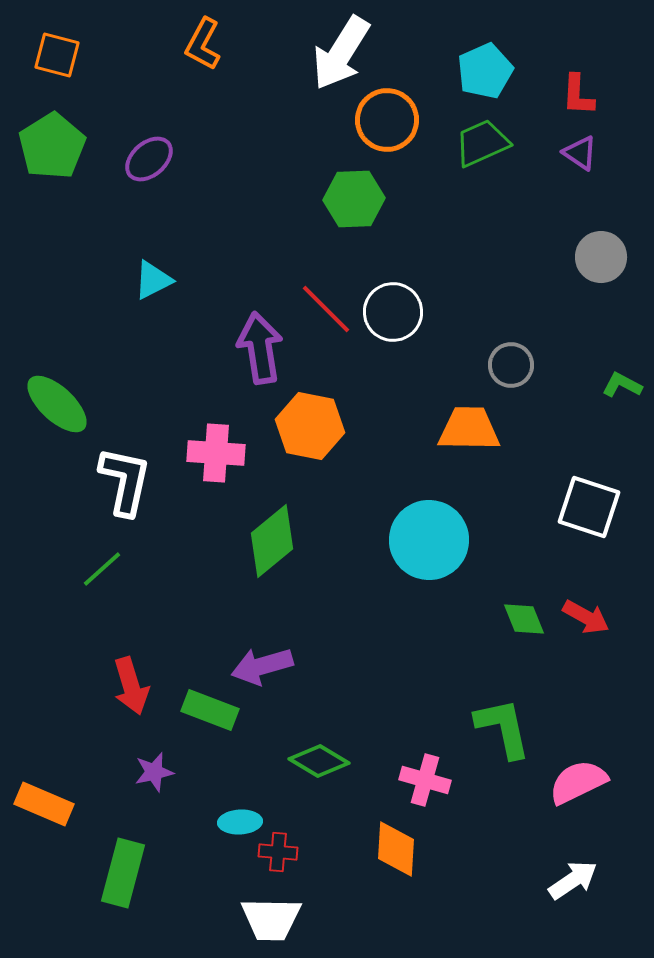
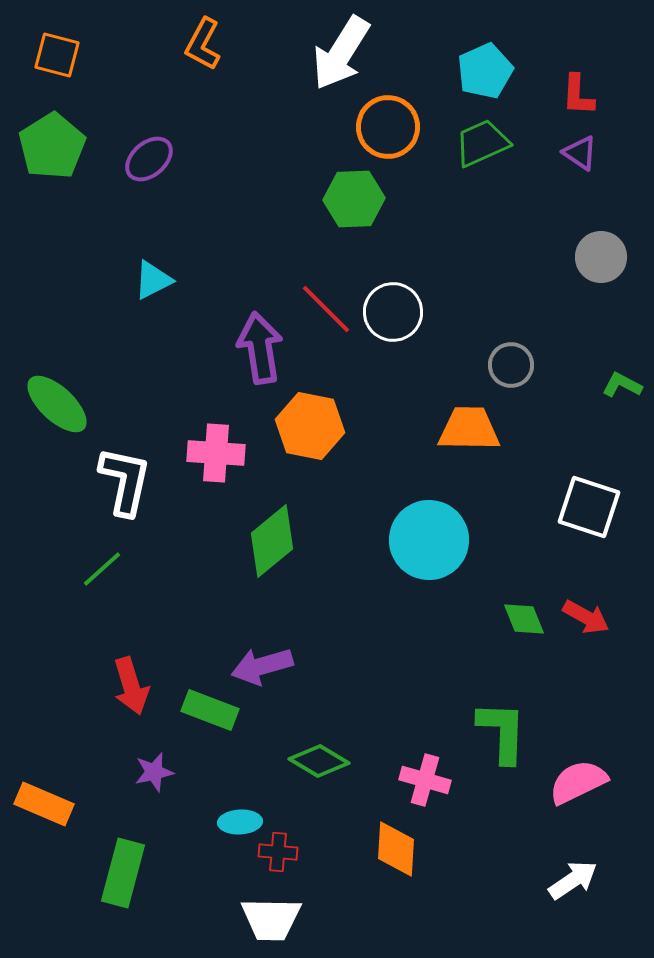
orange circle at (387, 120): moved 1 px right, 7 px down
green L-shape at (503, 728): moved 1 px left, 4 px down; rotated 14 degrees clockwise
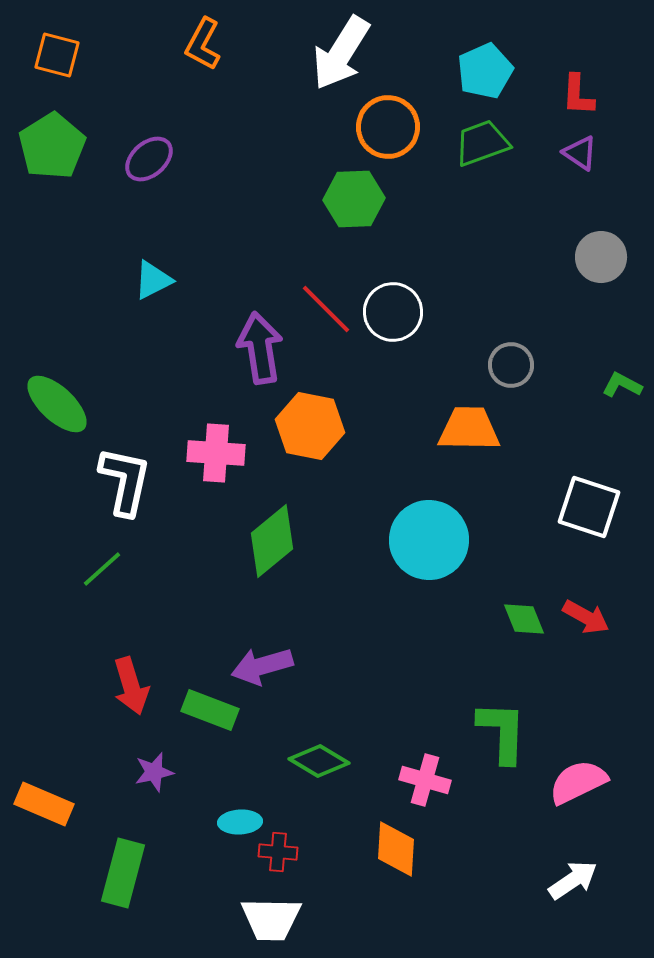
green trapezoid at (482, 143): rotated 4 degrees clockwise
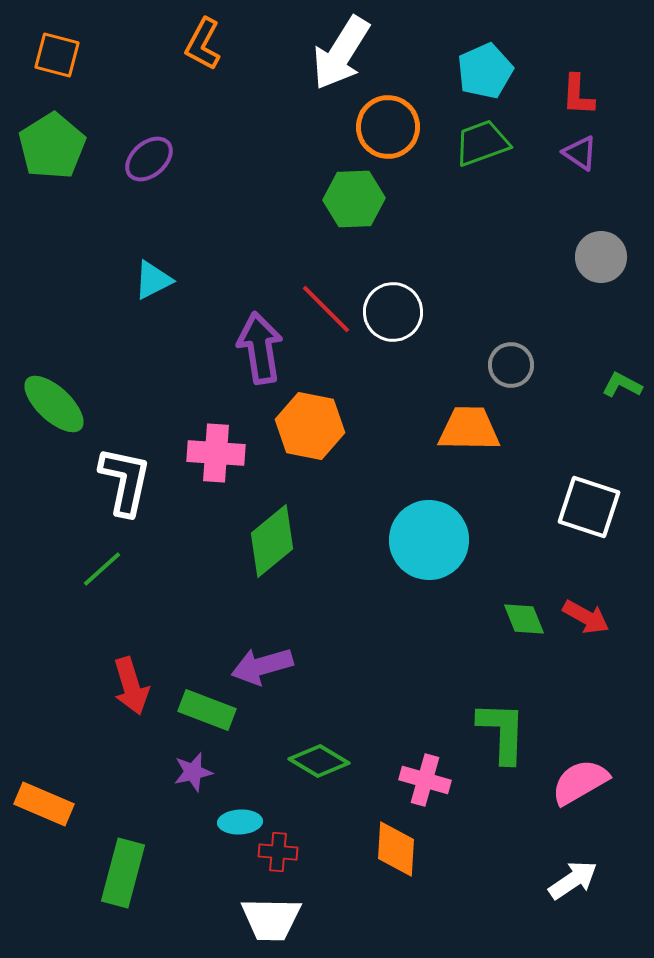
green ellipse at (57, 404): moved 3 px left
green rectangle at (210, 710): moved 3 px left
purple star at (154, 772): moved 39 px right
pink semicircle at (578, 782): moved 2 px right; rotated 4 degrees counterclockwise
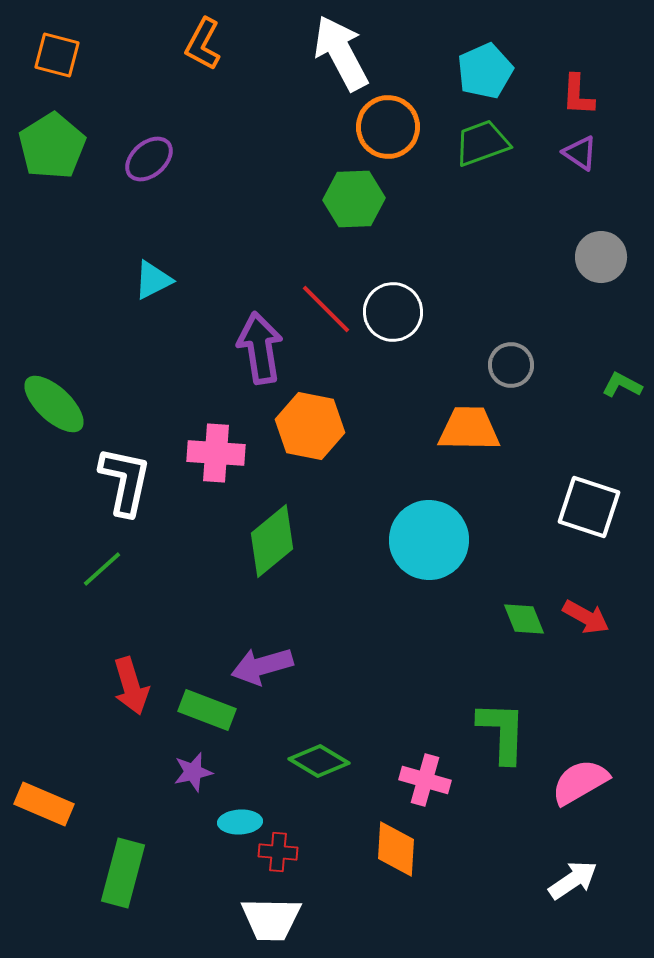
white arrow at (341, 53): rotated 120 degrees clockwise
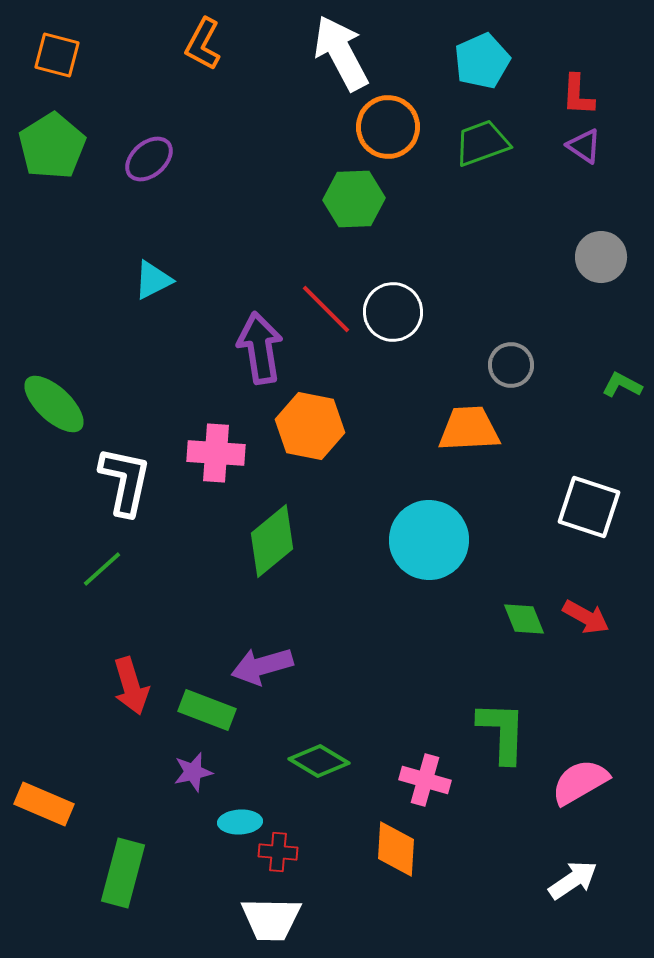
cyan pentagon at (485, 71): moved 3 px left, 10 px up
purple triangle at (580, 153): moved 4 px right, 7 px up
orange trapezoid at (469, 429): rotated 4 degrees counterclockwise
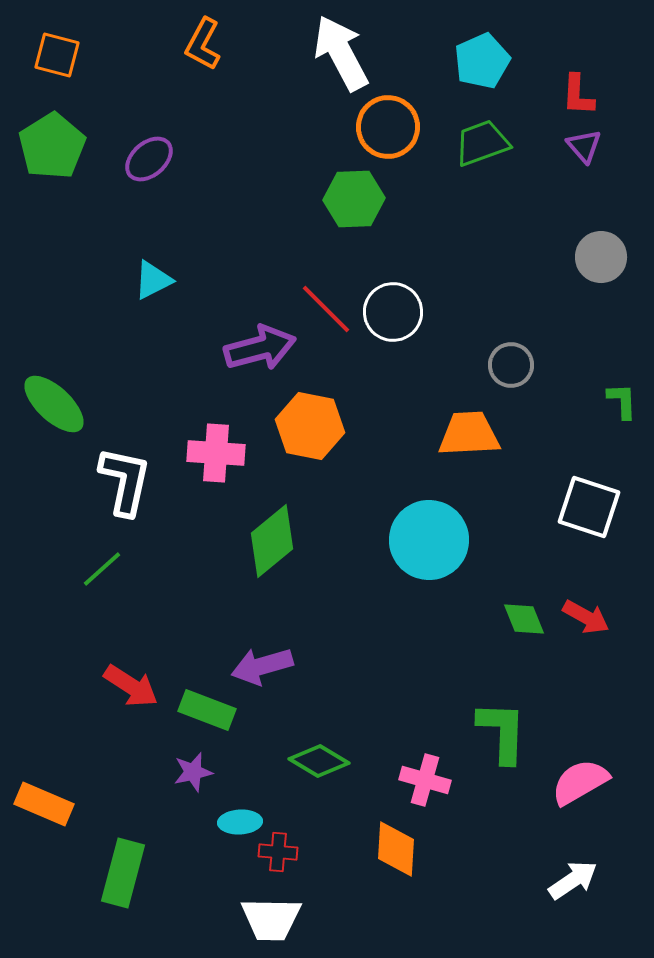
purple triangle at (584, 146): rotated 15 degrees clockwise
purple arrow at (260, 348): rotated 84 degrees clockwise
green L-shape at (622, 385): moved 16 px down; rotated 60 degrees clockwise
orange trapezoid at (469, 429): moved 5 px down
red arrow at (131, 686): rotated 40 degrees counterclockwise
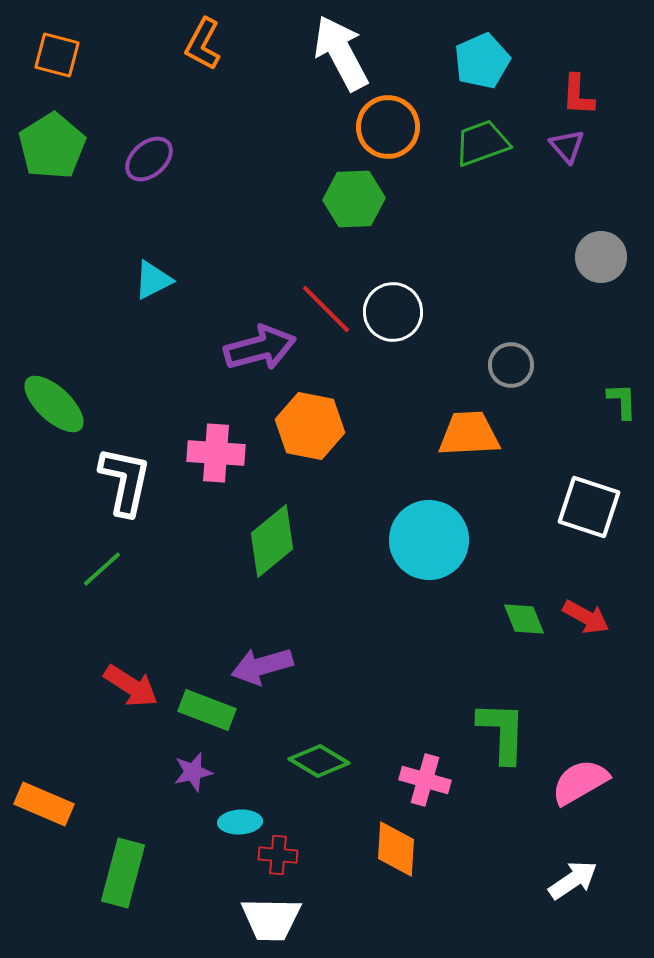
purple triangle at (584, 146): moved 17 px left
red cross at (278, 852): moved 3 px down
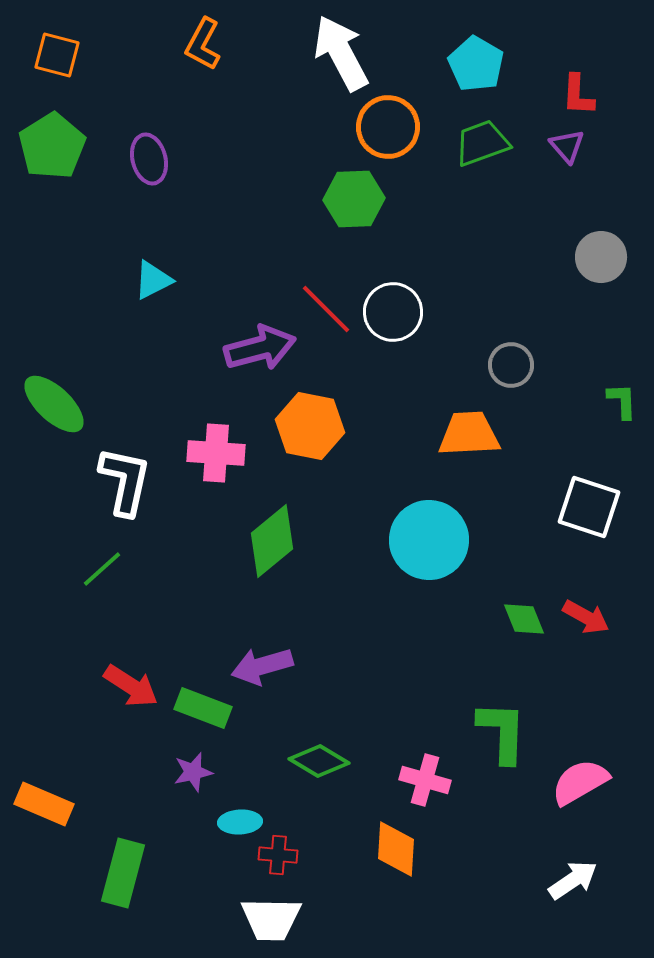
cyan pentagon at (482, 61): moved 6 px left, 3 px down; rotated 18 degrees counterclockwise
purple ellipse at (149, 159): rotated 63 degrees counterclockwise
green rectangle at (207, 710): moved 4 px left, 2 px up
